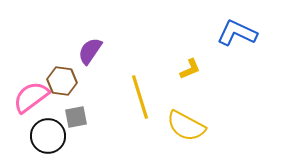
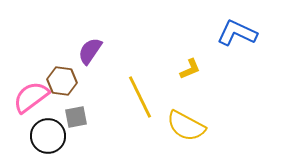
yellow line: rotated 9 degrees counterclockwise
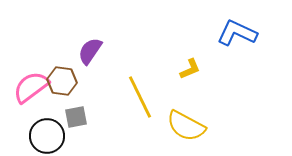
pink semicircle: moved 10 px up
black circle: moved 1 px left
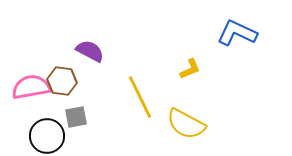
purple semicircle: rotated 84 degrees clockwise
pink semicircle: rotated 27 degrees clockwise
yellow semicircle: moved 2 px up
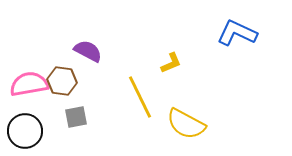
purple semicircle: moved 2 px left
yellow L-shape: moved 19 px left, 6 px up
pink semicircle: moved 2 px left, 3 px up
black circle: moved 22 px left, 5 px up
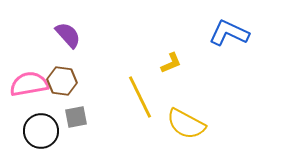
blue L-shape: moved 8 px left
purple semicircle: moved 20 px left, 16 px up; rotated 20 degrees clockwise
black circle: moved 16 px right
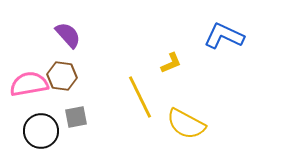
blue L-shape: moved 5 px left, 3 px down
brown hexagon: moved 5 px up
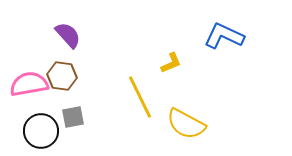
gray square: moved 3 px left
